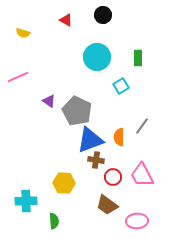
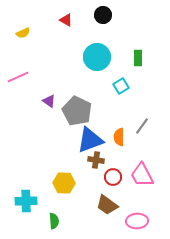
yellow semicircle: rotated 40 degrees counterclockwise
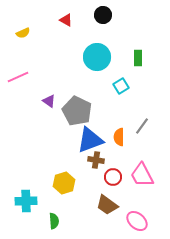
yellow hexagon: rotated 20 degrees counterclockwise
pink ellipse: rotated 45 degrees clockwise
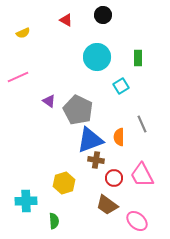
gray pentagon: moved 1 px right, 1 px up
gray line: moved 2 px up; rotated 60 degrees counterclockwise
red circle: moved 1 px right, 1 px down
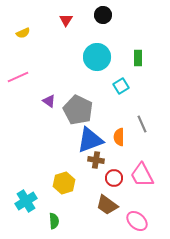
red triangle: rotated 32 degrees clockwise
cyan cross: rotated 30 degrees counterclockwise
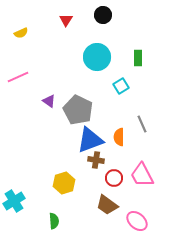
yellow semicircle: moved 2 px left
cyan cross: moved 12 px left
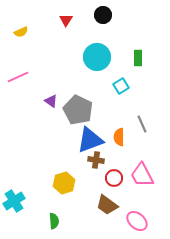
yellow semicircle: moved 1 px up
purple triangle: moved 2 px right
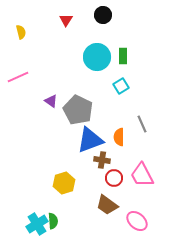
yellow semicircle: rotated 80 degrees counterclockwise
green rectangle: moved 15 px left, 2 px up
brown cross: moved 6 px right
cyan cross: moved 23 px right, 23 px down
green semicircle: moved 1 px left
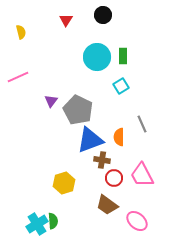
purple triangle: rotated 32 degrees clockwise
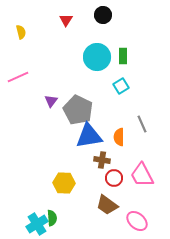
blue triangle: moved 1 px left, 4 px up; rotated 12 degrees clockwise
yellow hexagon: rotated 20 degrees clockwise
green semicircle: moved 1 px left, 3 px up
